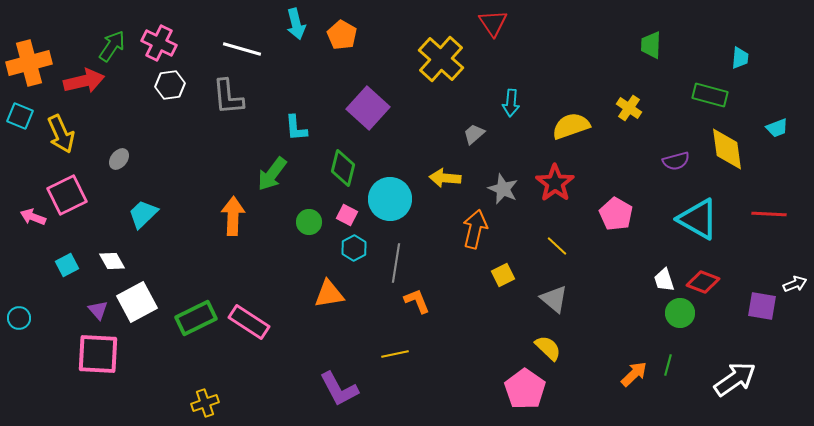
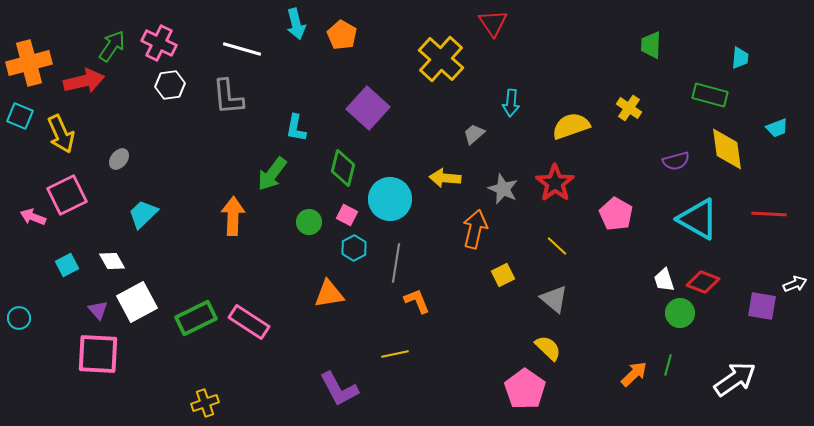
cyan L-shape at (296, 128): rotated 16 degrees clockwise
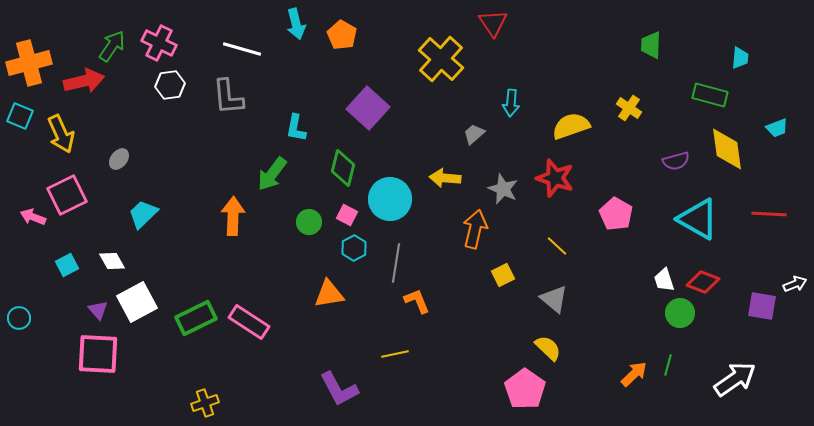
red star at (555, 183): moved 5 px up; rotated 18 degrees counterclockwise
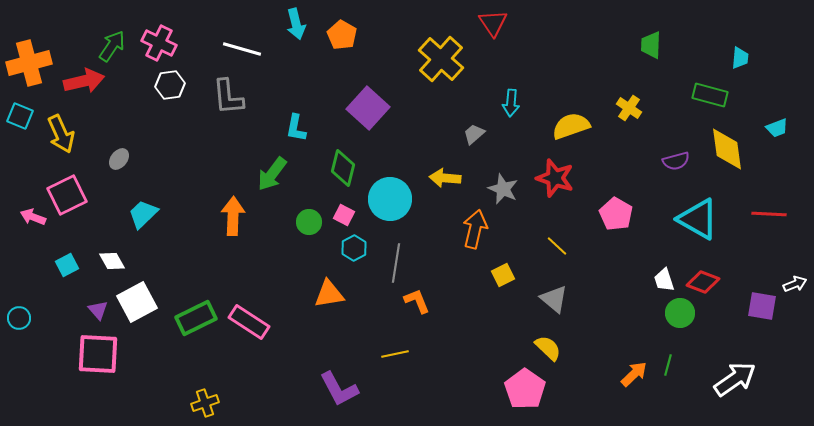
pink square at (347, 215): moved 3 px left
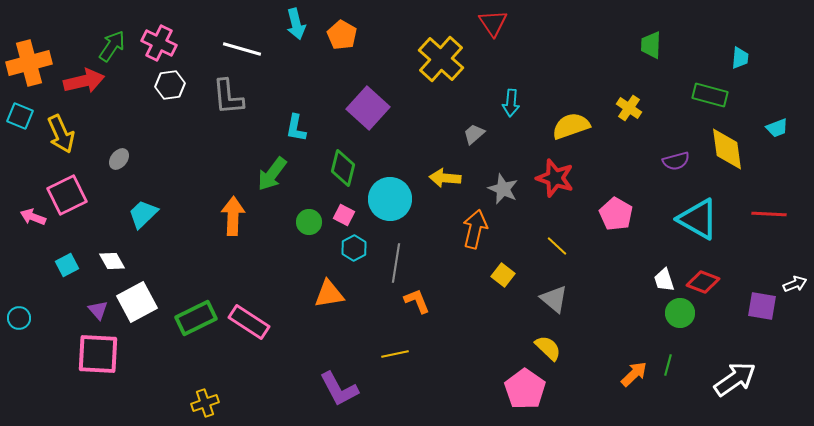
yellow square at (503, 275): rotated 25 degrees counterclockwise
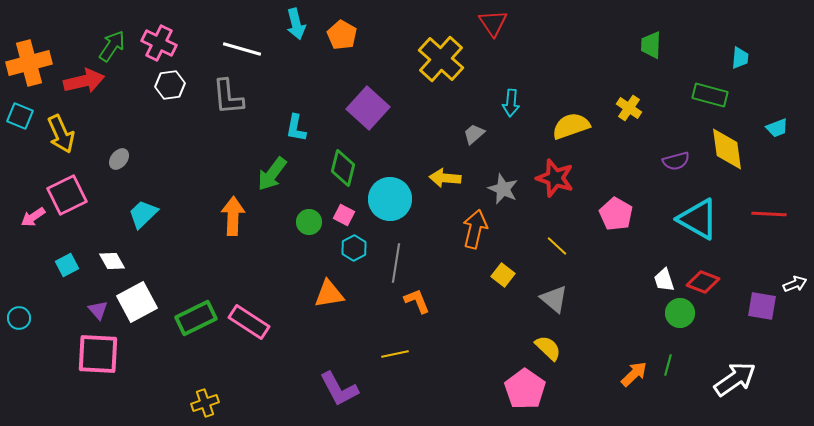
pink arrow at (33, 217): rotated 55 degrees counterclockwise
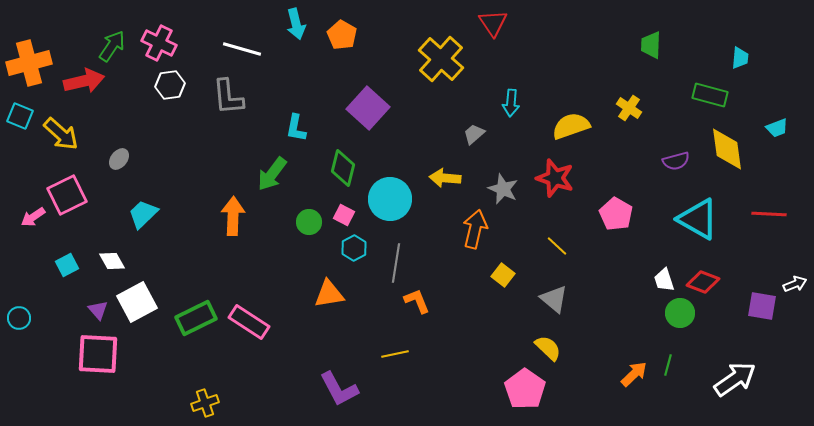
yellow arrow at (61, 134): rotated 24 degrees counterclockwise
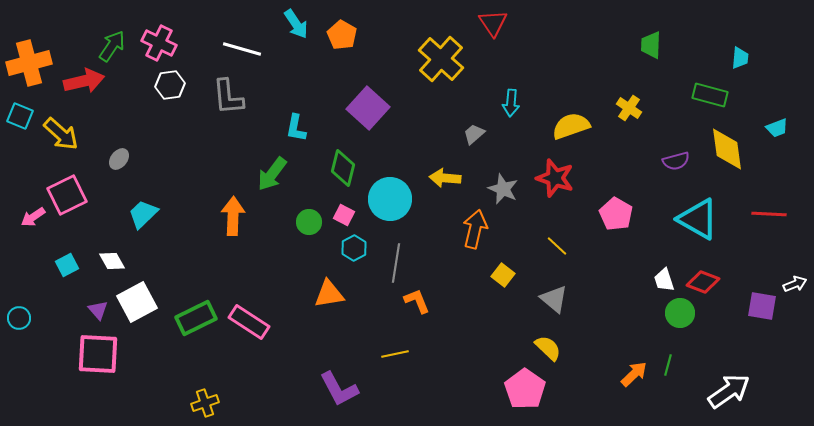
cyan arrow at (296, 24): rotated 20 degrees counterclockwise
white arrow at (735, 379): moved 6 px left, 12 px down
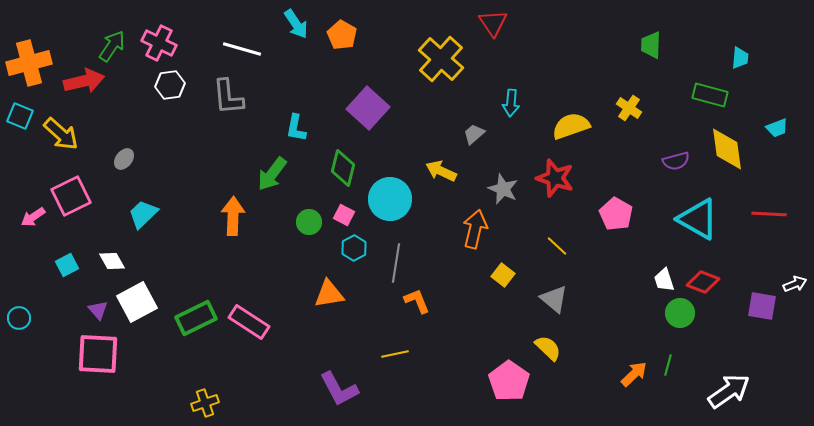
gray ellipse at (119, 159): moved 5 px right
yellow arrow at (445, 178): moved 4 px left, 7 px up; rotated 20 degrees clockwise
pink square at (67, 195): moved 4 px right, 1 px down
pink pentagon at (525, 389): moved 16 px left, 8 px up
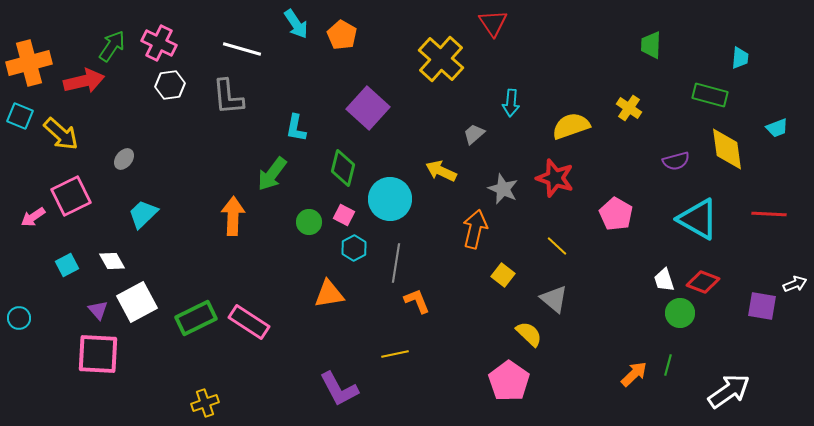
yellow semicircle at (548, 348): moved 19 px left, 14 px up
